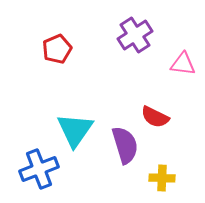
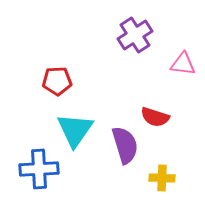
red pentagon: moved 32 px down; rotated 20 degrees clockwise
red semicircle: rotated 8 degrees counterclockwise
blue cross: rotated 18 degrees clockwise
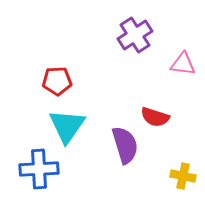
cyan triangle: moved 8 px left, 4 px up
yellow cross: moved 21 px right, 2 px up; rotated 10 degrees clockwise
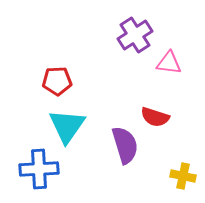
pink triangle: moved 14 px left, 1 px up
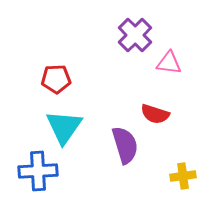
purple cross: rotated 12 degrees counterclockwise
red pentagon: moved 1 px left, 2 px up
red semicircle: moved 3 px up
cyan triangle: moved 3 px left, 1 px down
blue cross: moved 1 px left, 2 px down
yellow cross: rotated 20 degrees counterclockwise
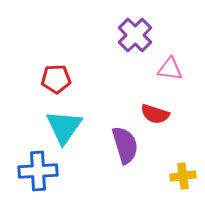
pink triangle: moved 1 px right, 6 px down
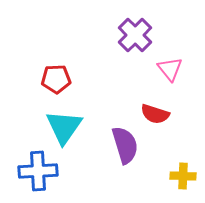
pink triangle: rotated 44 degrees clockwise
yellow cross: rotated 10 degrees clockwise
